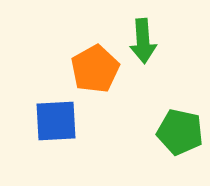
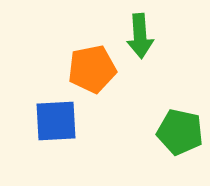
green arrow: moved 3 px left, 5 px up
orange pentagon: moved 3 px left; rotated 18 degrees clockwise
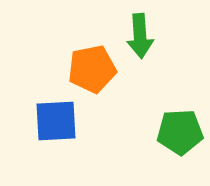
green pentagon: rotated 15 degrees counterclockwise
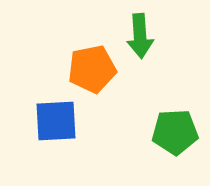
green pentagon: moved 5 px left
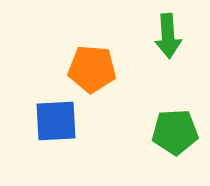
green arrow: moved 28 px right
orange pentagon: rotated 15 degrees clockwise
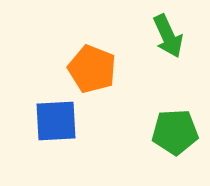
green arrow: rotated 21 degrees counterclockwise
orange pentagon: rotated 18 degrees clockwise
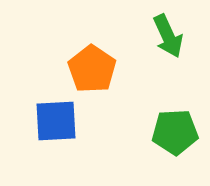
orange pentagon: rotated 12 degrees clockwise
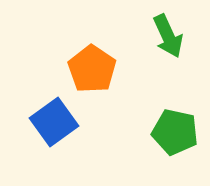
blue square: moved 2 px left, 1 px down; rotated 33 degrees counterclockwise
green pentagon: rotated 15 degrees clockwise
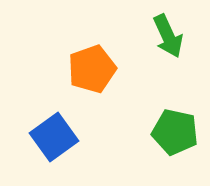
orange pentagon: rotated 18 degrees clockwise
blue square: moved 15 px down
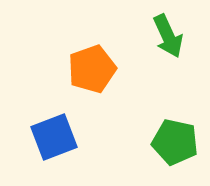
green pentagon: moved 10 px down
blue square: rotated 15 degrees clockwise
